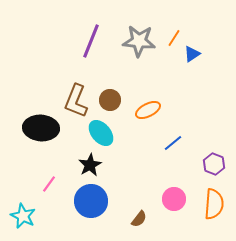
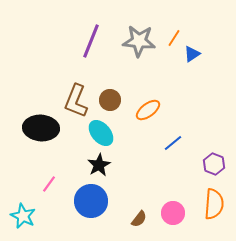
orange ellipse: rotated 10 degrees counterclockwise
black star: moved 9 px right
pink circle: moved 1 px left, 14 px down
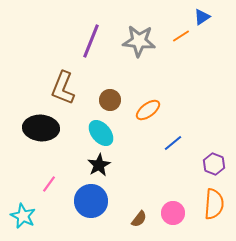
orange line: moved 7 px right, 2 px up; rotated 24 degrees clockwise
blue triangle: moved 10 px right, 37 px up
brown L-shape: moved 13 px left, 13 px up
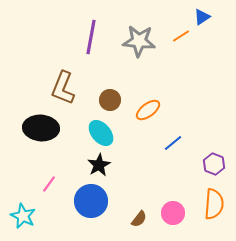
purple line: moved 4 px up; rotated 12 degrees counterclockwise
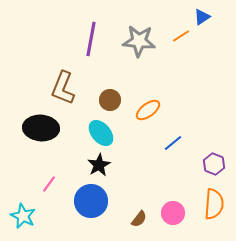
purple line: moved 2 px down
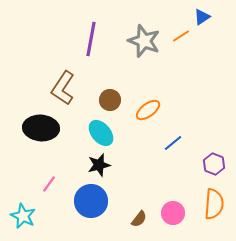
gray star: moved 5 px right; rotated 16 degrees clockwise
brown L-shape: rotated 12 degrees clockwise
black star: rotated 15 degrees clockwise
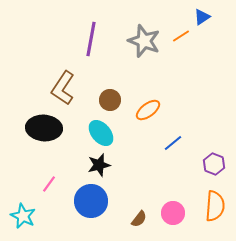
black ellipse: moved 3 px right
orange semicircle: moved 1 px right, 2 px down
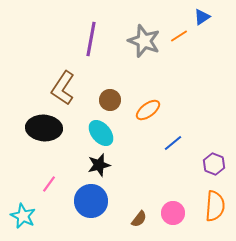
orange line: moved 2 px left
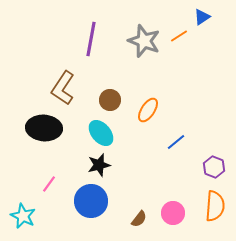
orange ellipse: rotated 20 degrees counterclockwise
blue line: moved 3 px right, 1 px up
purple hexagon: moved 3 px down
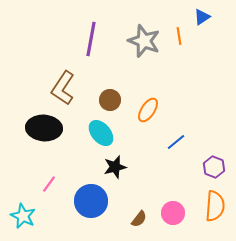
orange line: rotated 66 degrees counterclockwise
black star: moved 16 px right, 2 px down
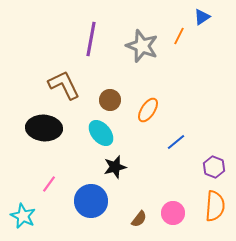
orange line: rotated 36 degrees clockwise
gray star: moved 2 px left, 5 px down
brown L-shape: moved 1 px right, 3 px up; rotated 120 degrees clockwise
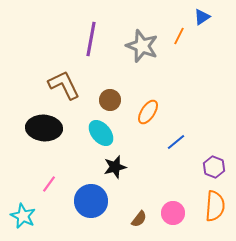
orange ellipse: moved 2 px down
